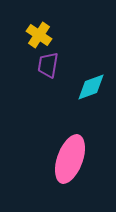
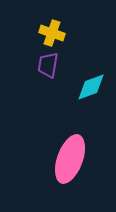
yellow cross: moved 13 px right, 2 px up; rotated 15 degrees counterclockwise
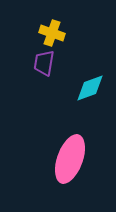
purple trapezoid: moved 4 px left, 2 px up
cyan diamond: moved 1 px left, 1 px down
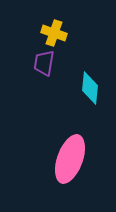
yellow cross: moved 2 px right
cyan diamond: rotated 64 degrees counterclockwise
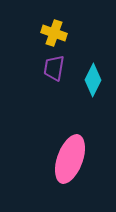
purple trapezoid: moved 10 px right, 5 px down
cyan diamond: moved 3 px right, 8 px up; rotated 20 degrees clockwise
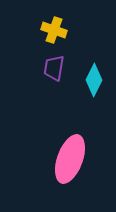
yellow cross: moved 3 px up
cyan diamond: moved 1 px right
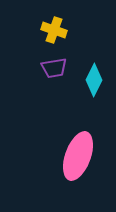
purple trapezoid: rotated 108 degrees counterclockwise
pink ellipse: moved 8 px right, 3 px up
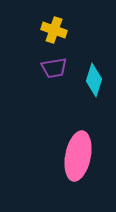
cyan diamond: rotated 8 degrees counterclockwise
pink ellipse: rotated 9 degrees counterclockwise
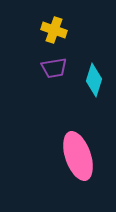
pink ellipse: rotated 30 degrees counterclockwise
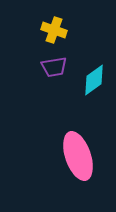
purple trapezoid: moved 1 px up
cyan diamond: rotated 36 degrees clockwise
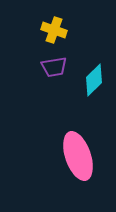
cyan diamond: rotated 8 degrees counterclockwise
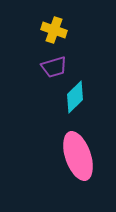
purple trapezoid: rotated 8 degrees counterclockwise
cyan diamond: moved 19 px left, 17 px down
